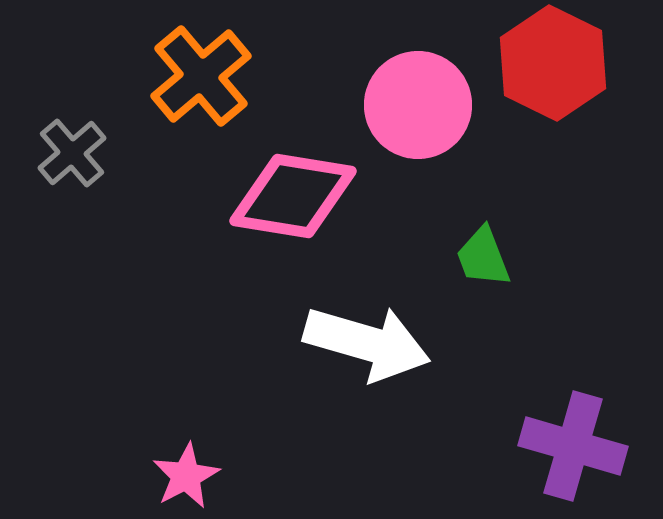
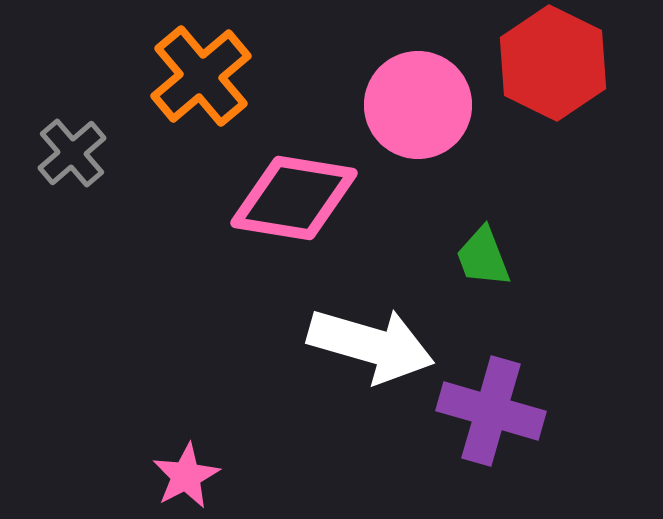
pink diamond: moved 1 px right, 2 px down
white arrow: moved 4 px right, 2 px down
purple cross: moved 82 px left, 35 px up
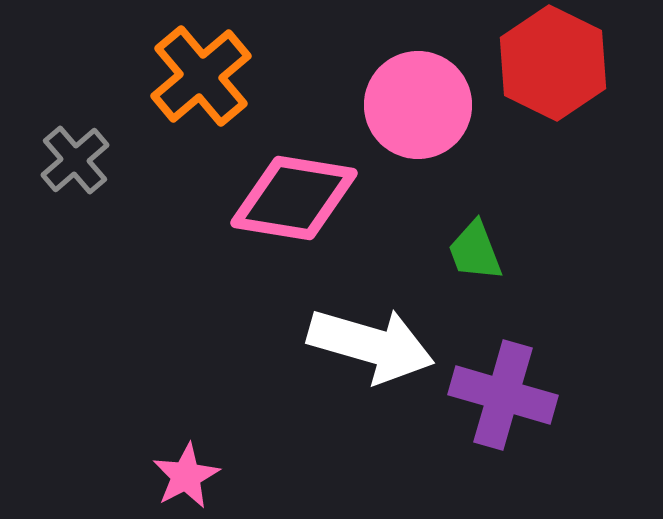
gray cross: moved 3 px right, 7 px down
green trapezoid: moved 8 px left, 6 px up
purple cross: moved 12 px right, 16 px up
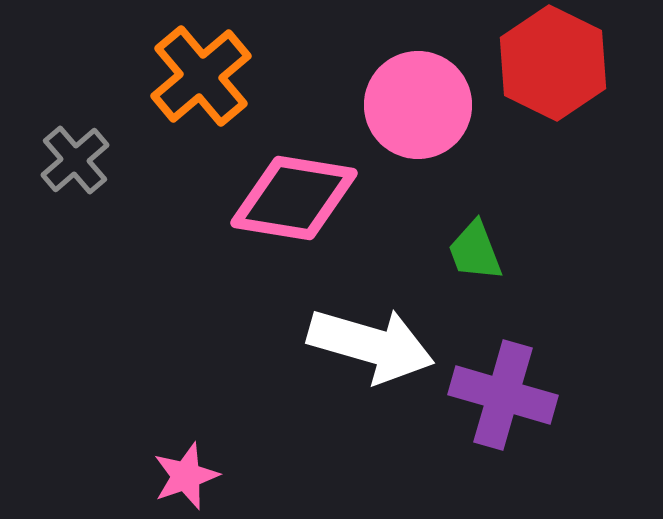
pink star: rotated 8 degrees clockwise
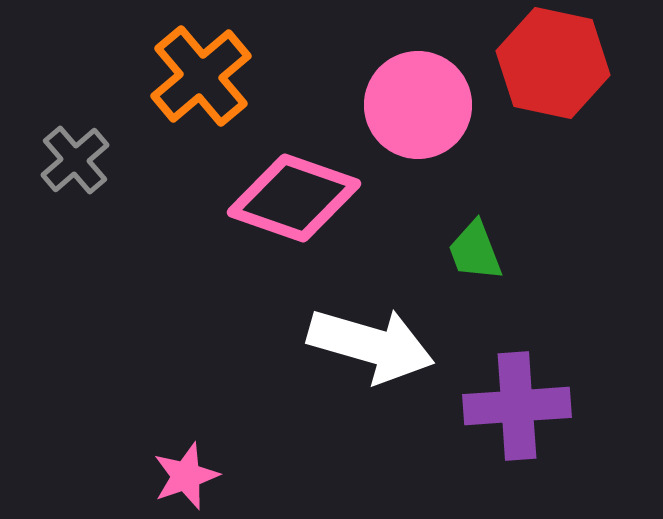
red hexagon: rotated 14 degrees counterclockwise
pink diamond: rotated 10 degrees clockwise
purple cross: moved 14 px right, 11 px down; rotated 20 degrees counterclockwise
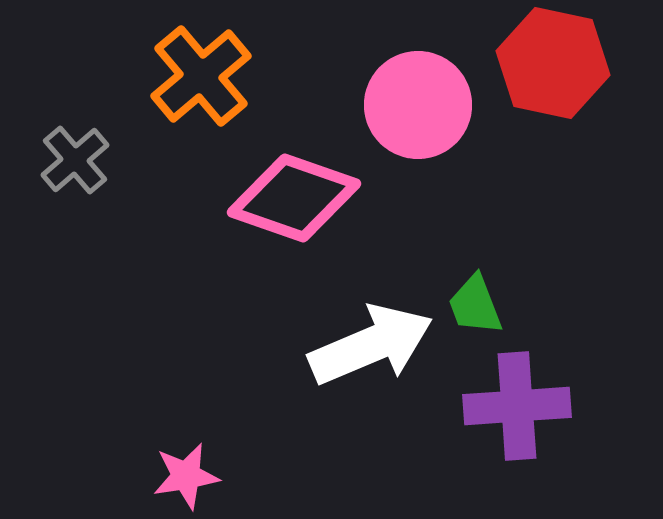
green trapezoid: moved 54 px down
white arrow: rotated 39 degrees counterclockwise
pink star: rotated 10 degrees clockwise
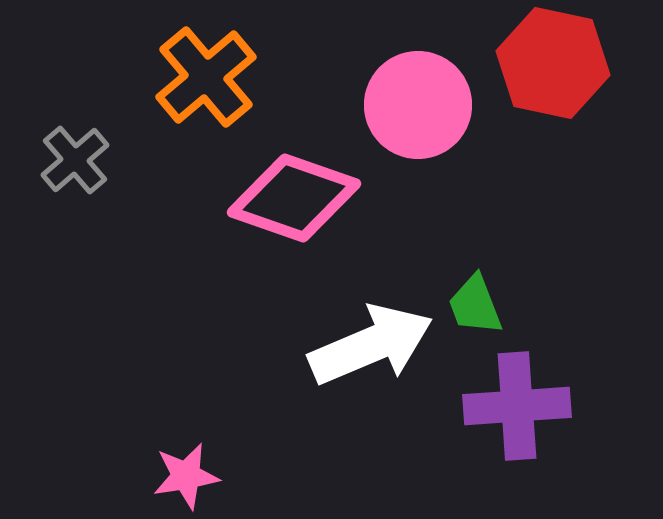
orange cross: moved 5 px right, 1 px down
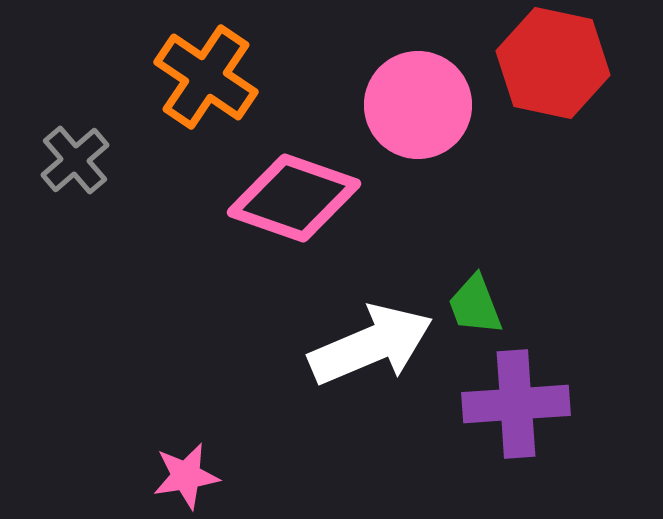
orange cross: rotated 16 degrees counterclockwise
purple cross: moved 1 px left, 2 px up
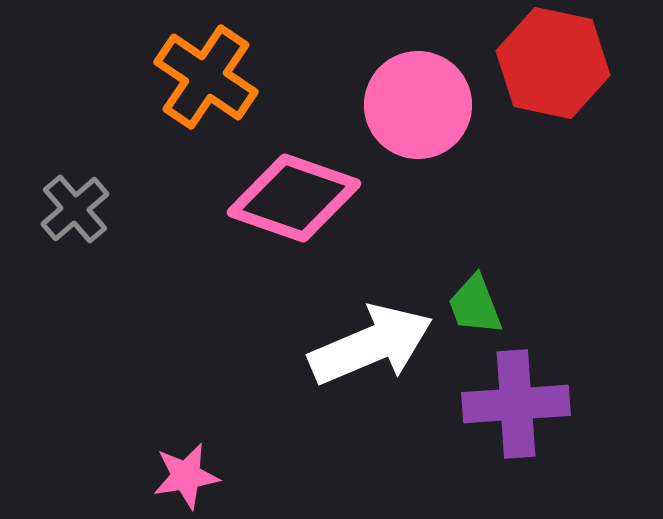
gray cross: moved 49 px down
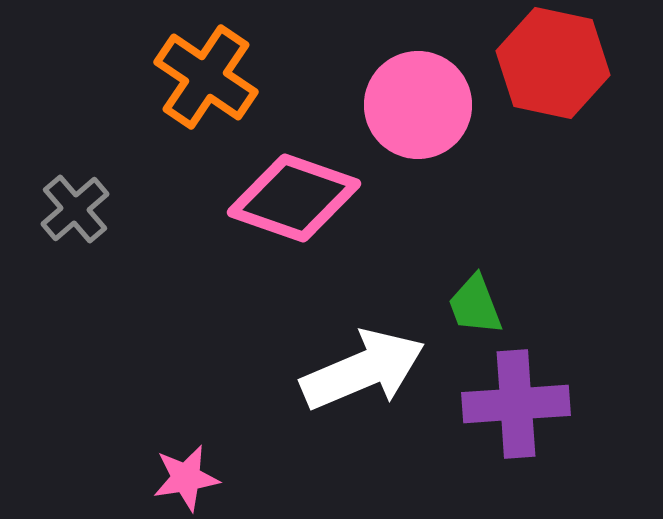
white arrow: moved 8 px left, 25 px down
pink star: moved 2 px down
